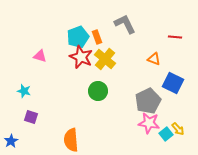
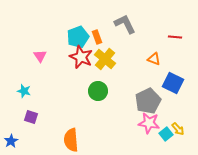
pink triangle: rotated 40 degrees clockwise
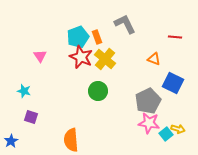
yellow arrow: rotated 32 degrees counterclockwise
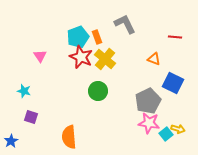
orange semicircle: moved 2 px left, 3 px up
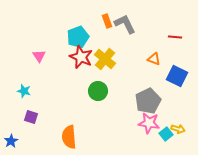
orange rectangle: moved 10 px right, 16 px up
pink triangle: moved 1 px left
blue square: moved 4 px right, 7 px up
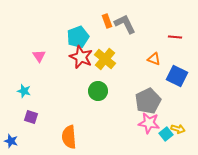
blue star: rotated 24 degrees counterclockwise
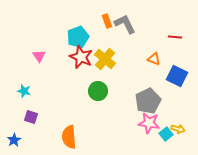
blue star: moved 3 px right, 1 px up; rotated 24 degrees clockwise
